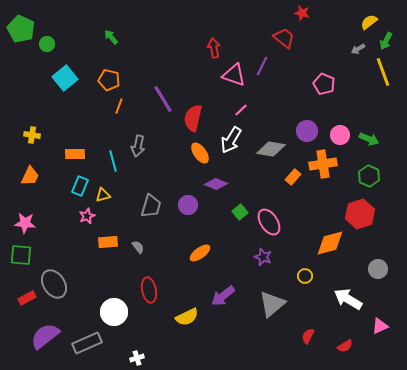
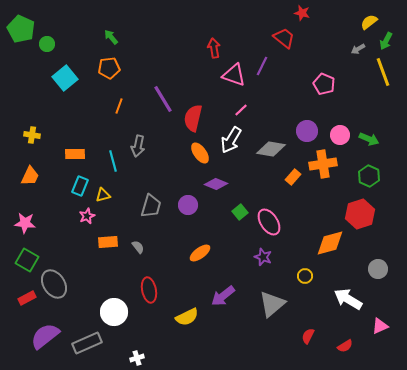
orange pentagon at (109, 80): moved 12 px up; rotated 20 degrees counterclockwise
green square at (21, 255): moved 6 px right, 5 px down; rotated 25 degrees clockwise
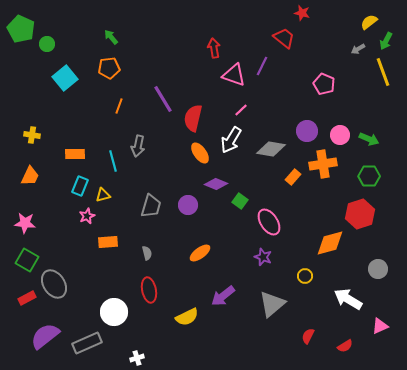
green hexagon at (369, 176): rotated 25 degrees counterclockwise
green square at (240, 212): moved 11 px up; rotated 14 degrees counterclockwise
gray semicircle at (138, 247): moved 9 px right, 6 px down; rotated 24 degrees clockwise
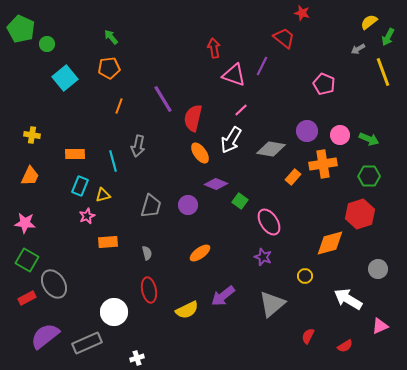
green arrow at (386, 41): moved 2 px right, 4 px up
yellow semicircle at (187, 317): moved 7 px up
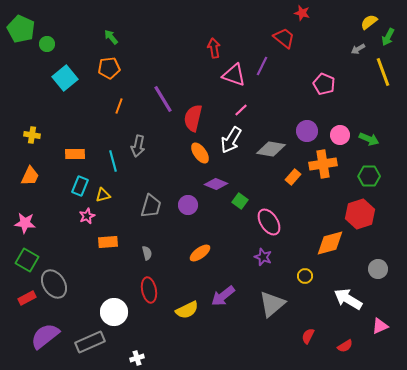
gray rectangle at (87, 343): moved 3 px right, 1 px up
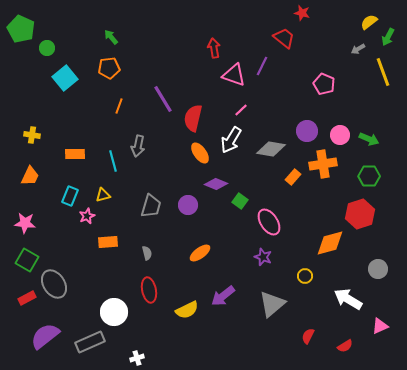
green circle at (47, 44): moved 4 px down
cyan rectangle at (80, 186): moved 10 px left, 10 px down
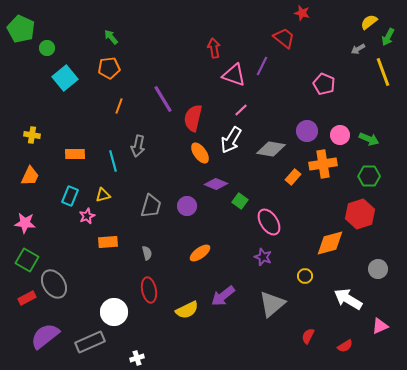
purple circle at (188, 205): moved 1 px left, 1 px down
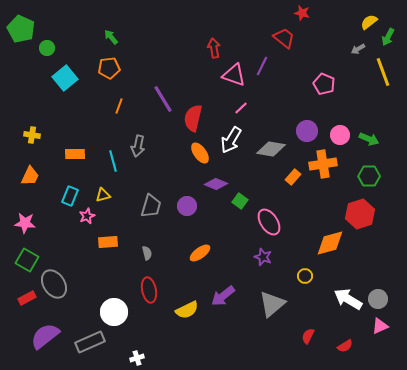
pink line at (241, 110): moved 2 px up
gray circle at (378, 269): moved 30 px down
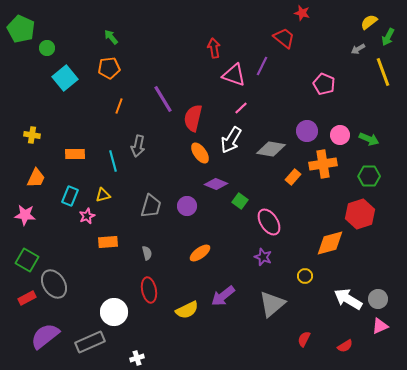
orange trapezoid at (30, 176): moved 6 px right, 2 px down
pink star at (25, 223): moved 8 px up
red semicircle at (308, 336): moved 4 px left, 3 px down
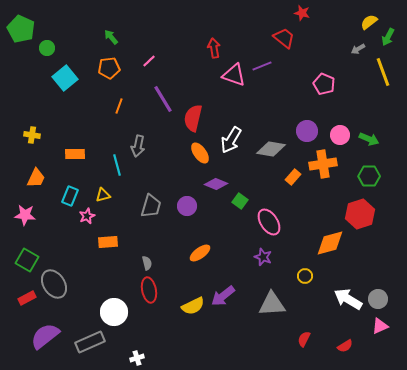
purple line at (262, 66): rotated 42 degrees clockwise
pink line at (241, 108): moved 92 px left, 47 px up
cyan line at (113, 161): moved 4 px right, 4 px down
gray semicircle at (147, 253): moved 10 px down
gray triangle at (272, 304): rotated 36 degrees clockwise
yellow semicircle at (187, 310): moved 6 px right, 4 px up
